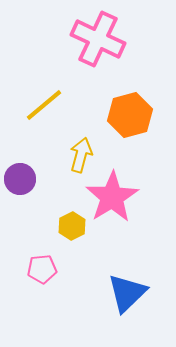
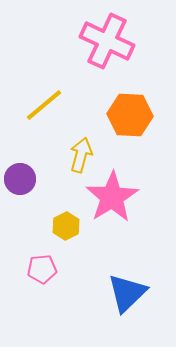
pink cross: moved 9 px right, 2 px down
orange hexagon: rotated 18 degrees clockwise
yellow hexagon: moved 6 px left
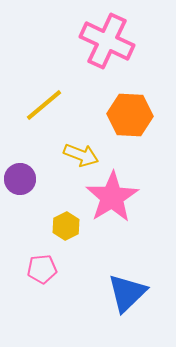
yellow arrow: rotated 96 degrees clockwise
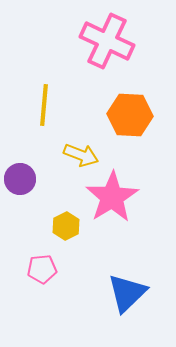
yellow line: rotated 45 degrees counterclockwise
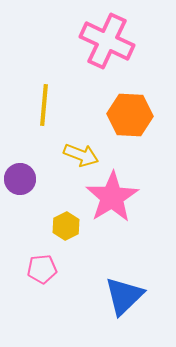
blue triangle: moved 3 px left, 3 px down
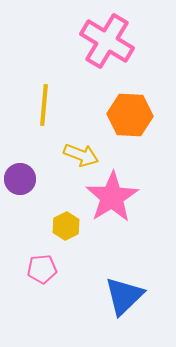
pink cross: rotated 6 degrees clockwise
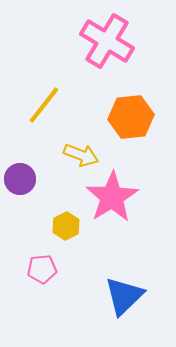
yellow line: rotated 33 degrees clockwise
orange hexagon: moved 1 px right, 2 px down; rotated 9 degrees counterclockwise
